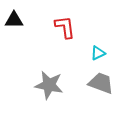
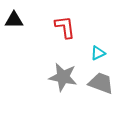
gray star: moved 14 px right, 8 px up
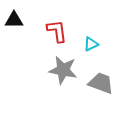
red L-shape: moved 8 px left, 4 px down
cyan triangle: moved 7 px left, 9 px up
gray star: moved 7 px up
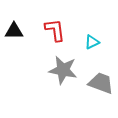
black triangle: moved 11 px down
red L-shape: moved 2 px left, 1 px up
cyan triangle: moved 1 px right, 2 px up
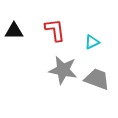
gray trapezoid: moved 4 px left, 4 px up
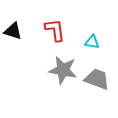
black triangle: moved 1 px left; rotated 18 degrees clockwise
cyan triangle: rotated 35 degrees clockwise
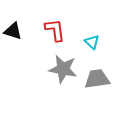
cyan triangle: rotated 35 degrees clockwise
gray star: moved 1 px up
gray trapezoid: rotated 28 degrees counterclockwise
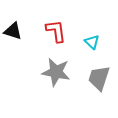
red L-shape: moved 1 px right, 1 px down
gray star: moved 7 px left, 3 px down
gray trapezoid: moved 2 px right, 1 px up; rotated 64 degrees counterclockwise
